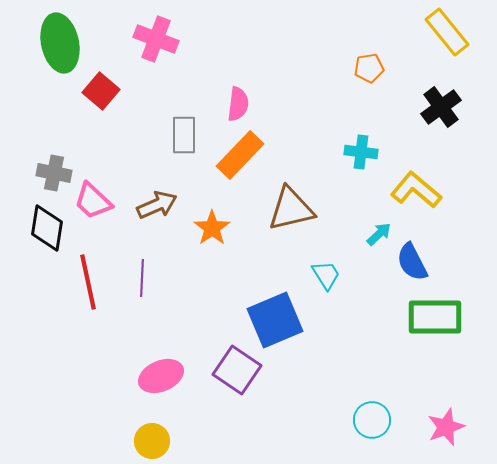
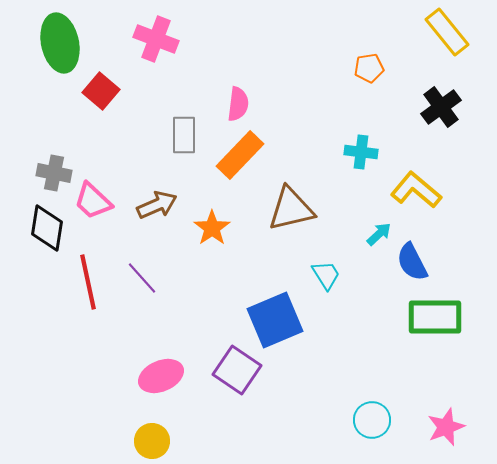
purple line: rotated 45 degrees counterclockwise
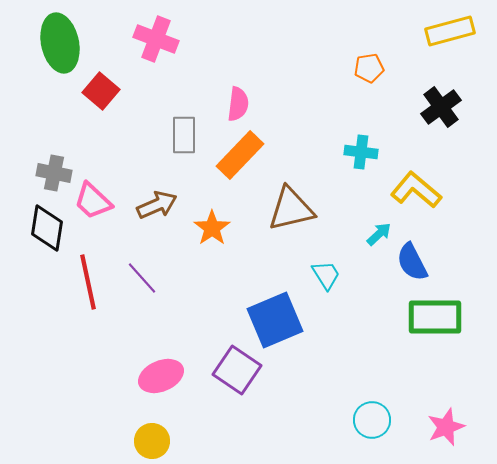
yellow rectangle: moved 3 px right, 1 px up; rotated 66 degrees counterclockwise
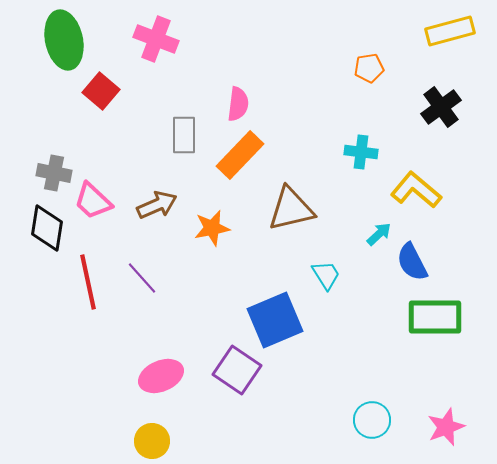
green ellipse: moved 4 px right, 3 px up
orange star: rotated 24 degrees clockwise
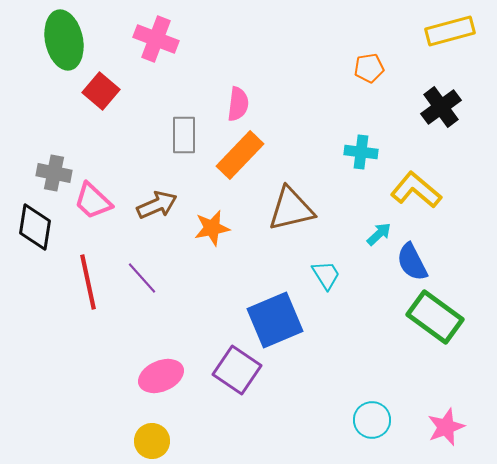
black diamond: moved 12 px left, 1 px up
green rectangle: rotated 36 degrees clockwise
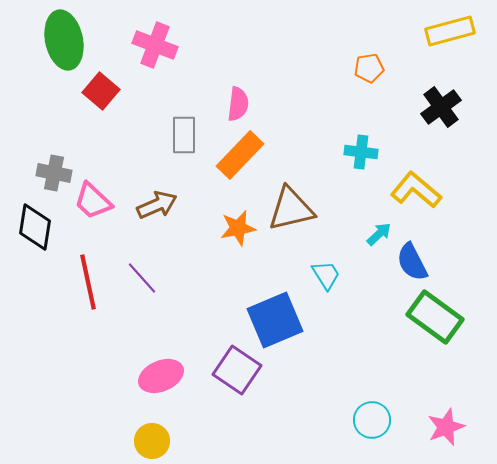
pink cross: moved 1 px left, 6 px down
orange star: moved 26 px right
